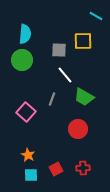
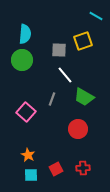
yellow square: rotated 18 degrees counterclockwise
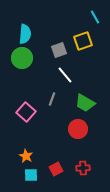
cyan line: moved 1 px left, 1 px down; rotated 32 degrees clockwise
gray square: rotated 21 degrees counterclockwise
green circle: moved 2 px up
green trapezoid: moved 1 px right, 6 px down
orange star: moved 2 px left, 1 px down
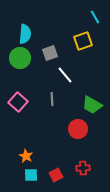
gray square: moved 9 px left, 3 px down
green circle: moved 2 px left
gray line: rotated 24 degrees counterclockwise
green trapezoid: moved 7 px right, 2 px down
pink square: moved 8 px left, 10 px up
red square: moved 6 px down
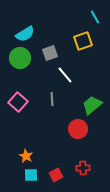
cyan semicircle: rotated 54 degrees clockwise
green trapezoid: rotated 110 degrees clockwise
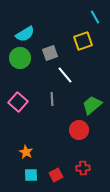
red circle: moved 1 px right, 1 px down
orange star: moved 4 px up
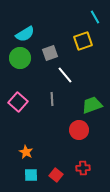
green trapezoid: rotated 20 degrees clockwise
red square: rotated 24 degrees counterclockwise
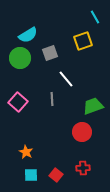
cyan semicircle: moved 3 px right, 1 px down
white line: moved 1 px right, 4 px down
green trapezoid: moved 1 px right, 1 px down
red circle: moved 3 px right, 2 px down
